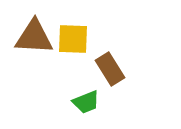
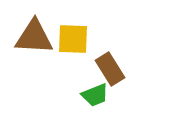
green trapezoid: moved 9 px right, 7 px up
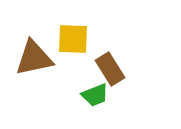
brown triangle: moved 21 px down; rotated 15 degrees counterclockwise
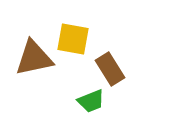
yellow square: rotated 8 degrees clockwise
green trapezoid: moved 4 px left, 6 px down
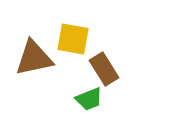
brown rectangle: moved 6 px left
green trapezoid: moved 2 px left, 2 px up
